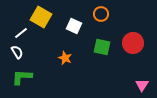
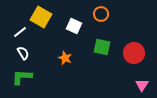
white line: moved 1 px left, 1 px up
red circle: moved 1 px right, 10 px down
white semicircle: moved 6 px right, 1 px down
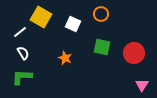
white square: moved 1 px left, 2 px up
